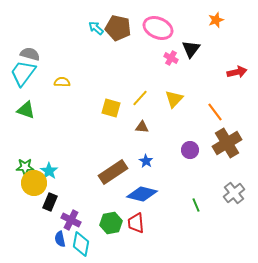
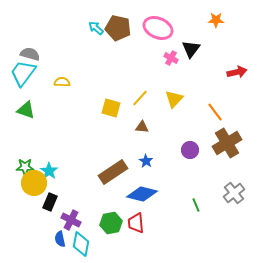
orange star: rotated 21 degrees clockwise
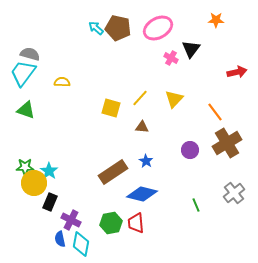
pink ellipse: rotated 52 degrees counterclockwise
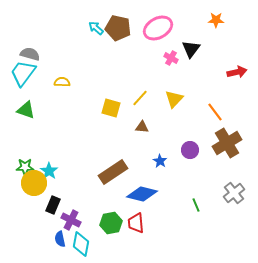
blue star: moved 14 px right
black rectangle: moved 3 px right, 3 px down
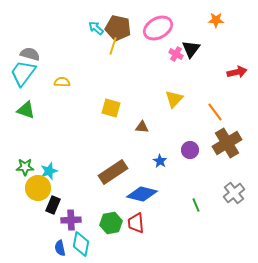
pink cross: moved 5 px right, 4 px up
yellow line: moved 27 px left, 52 px up; rotated 24 degrees counterclockwise
cyan star: rotated 18 degrees clockwise
yellow circle: moved 4 px right, 5 px down
purple cross: rotated 30 degrees counterclockwise
blue semicircle: moved 9 px down
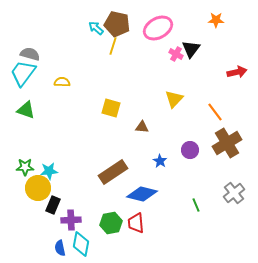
brown pentagon: moved 1 px left, 4 px up
cyan star: rotated 12 degrees clockwise
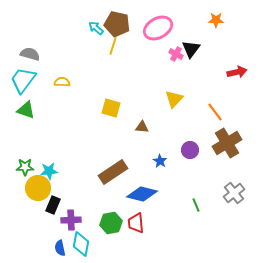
cyan trapezoid: moved 7 px down
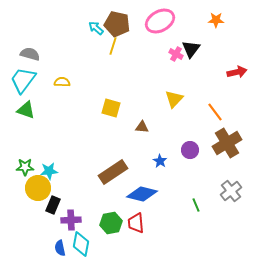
pink ellipse: moved 2 px right, 7 px up
gray cross: moved 3 px left, 2 px up
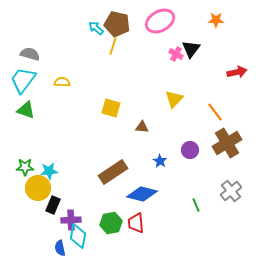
cyan diamond: moved 3 px left, 8 px up
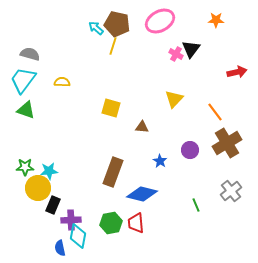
brown rectangle: rotated 36 degrees counterclockwise
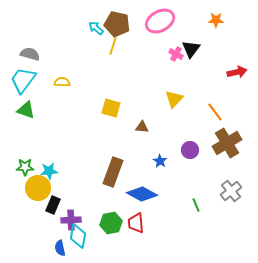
blue diamond: rotated 16 degrees clockwise
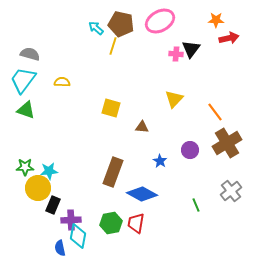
brown pentagon: moved 4 px right
pink cross: rotated 24 degrees counterclockwise
red arrow: moved 8 px left, 34 px up
red trapezoid: rotated 15 degrees clockwise
